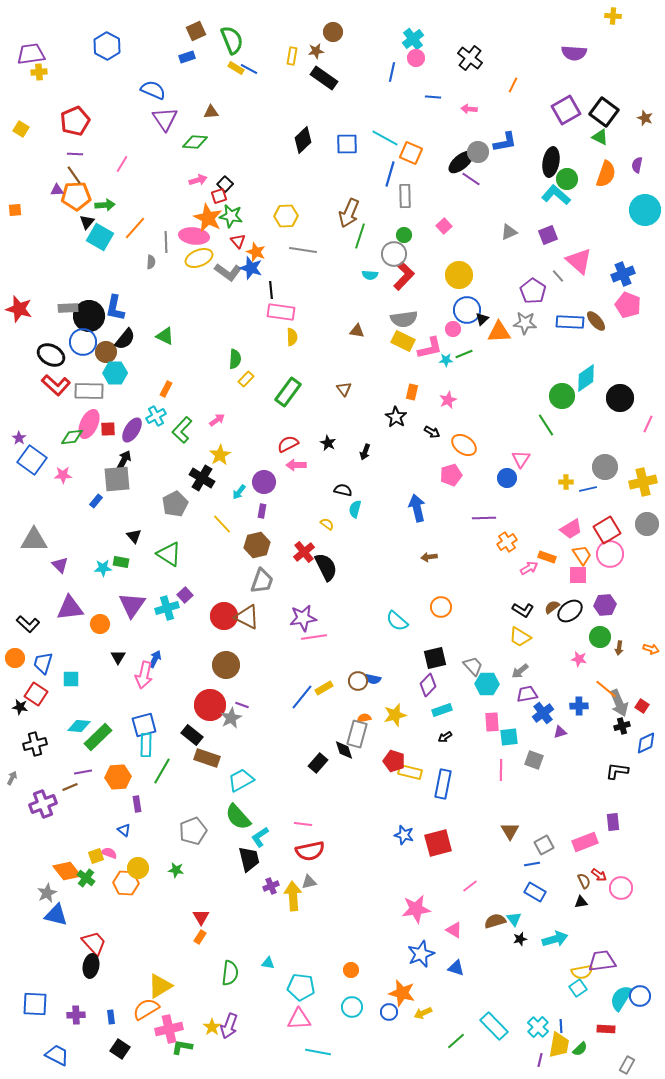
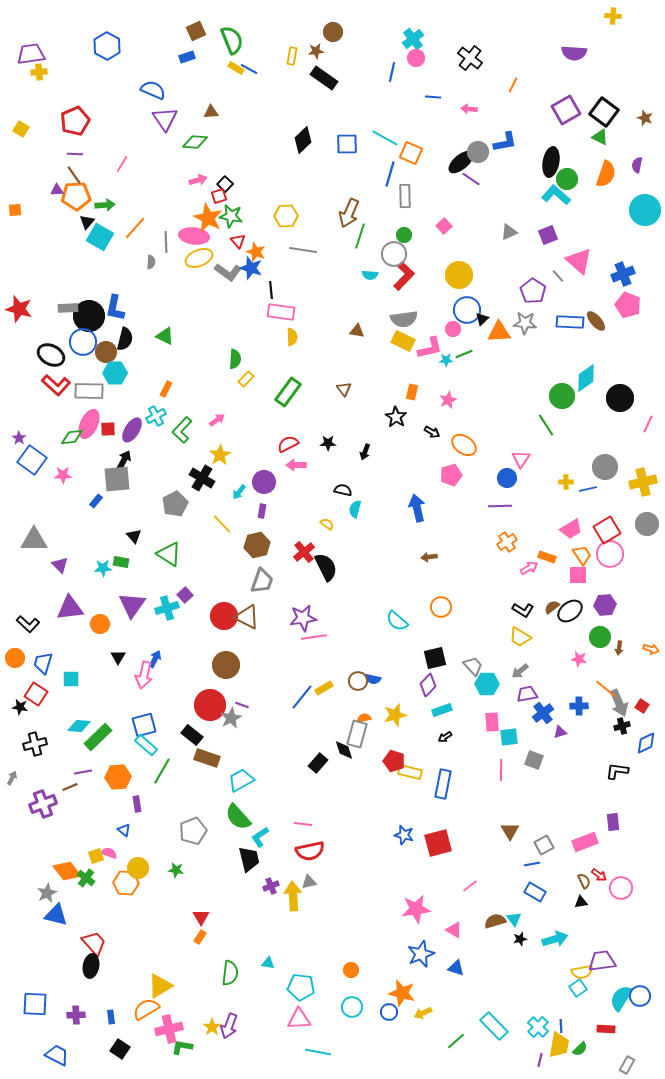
black semicircle at (125, 339): rotated 25 degrees counterclockwise
black star at (328, 443): rotated 28 degrees counterclockwise
purple line at (484, 518): moved 16 px right, 12 px up
cyan rectangle at (146, 745): rotated 50 degrees counterclockwise
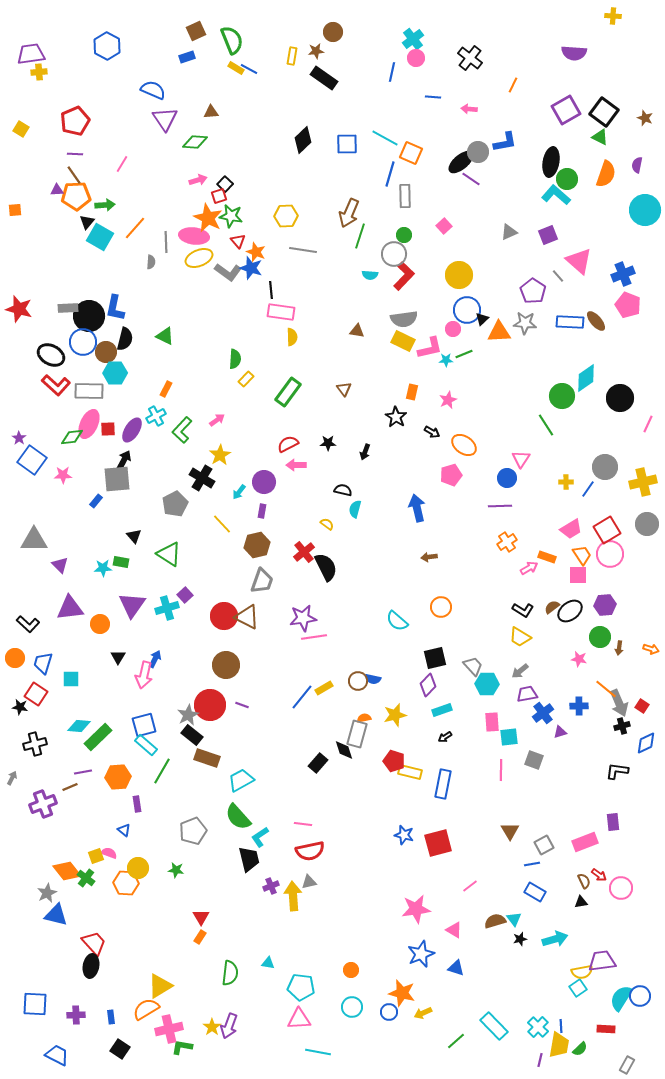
blue line at (588, 489): rotated 42 degrees counterclockwise
gray star at (231, 718): moved 43 px left, 3 px up
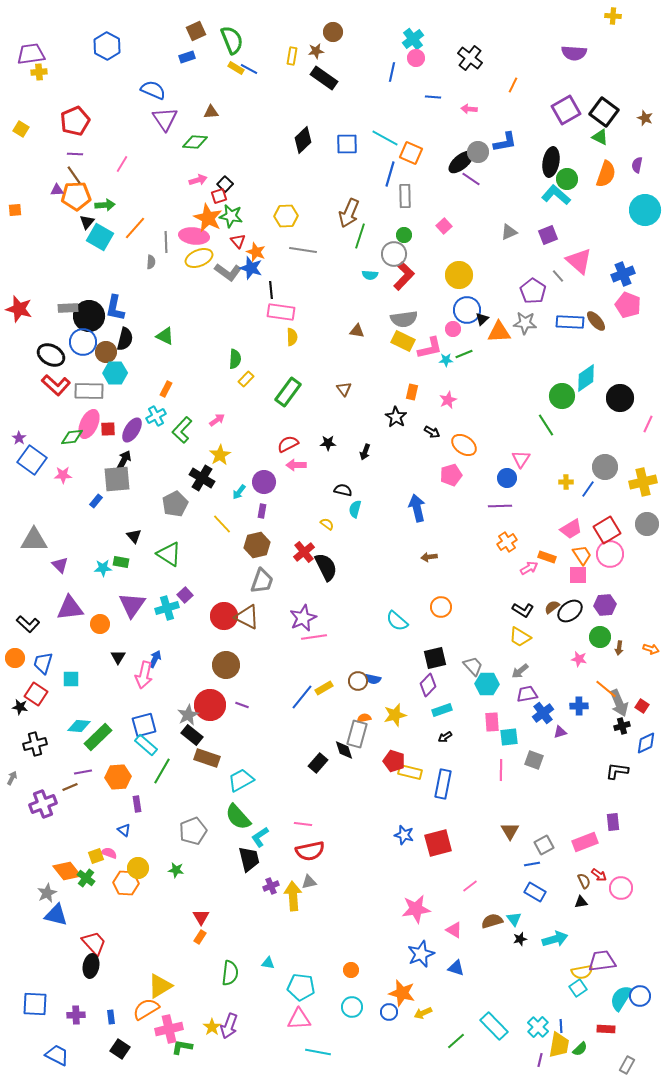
purple star at (303, 618): rotated 16 degrees counterclockwise
brown semicircle at (495, 921): moved 3 px left
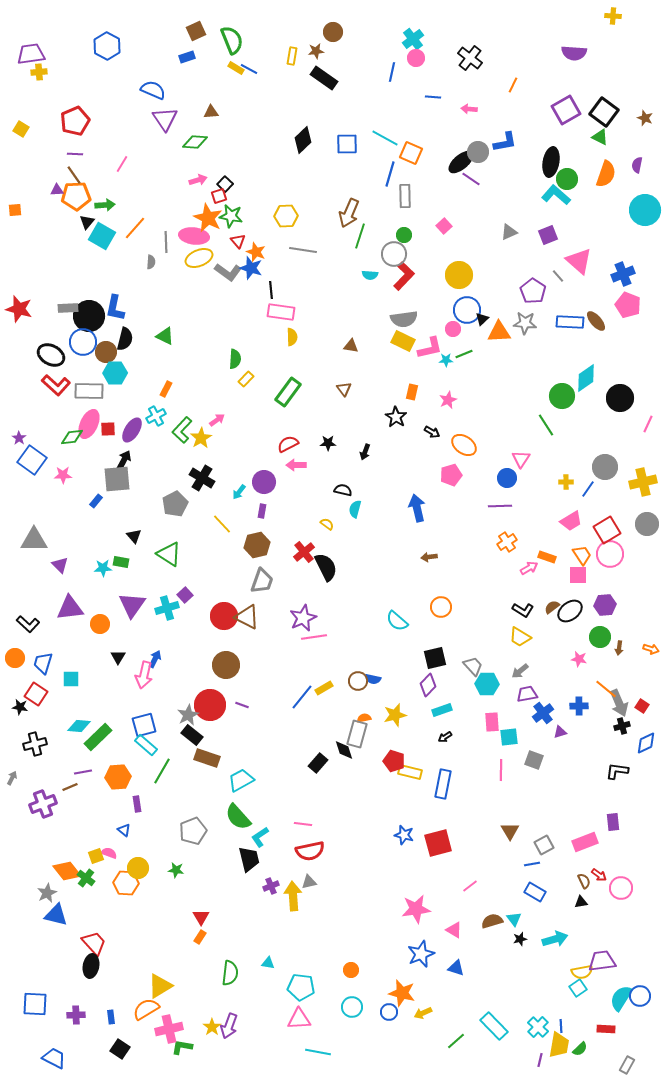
cyan square at (100, 237): moved 2 px right, 1 px up
brown triangle at (357, 331): moved 6 px left, 15 px down
yellow star at (220, 455): moved 19 px left, 17 px up
pink trapezoid at (571, 529): moved 8 px up
blue trapezoid at (57, 1055): moved 3 px left, 3 px down
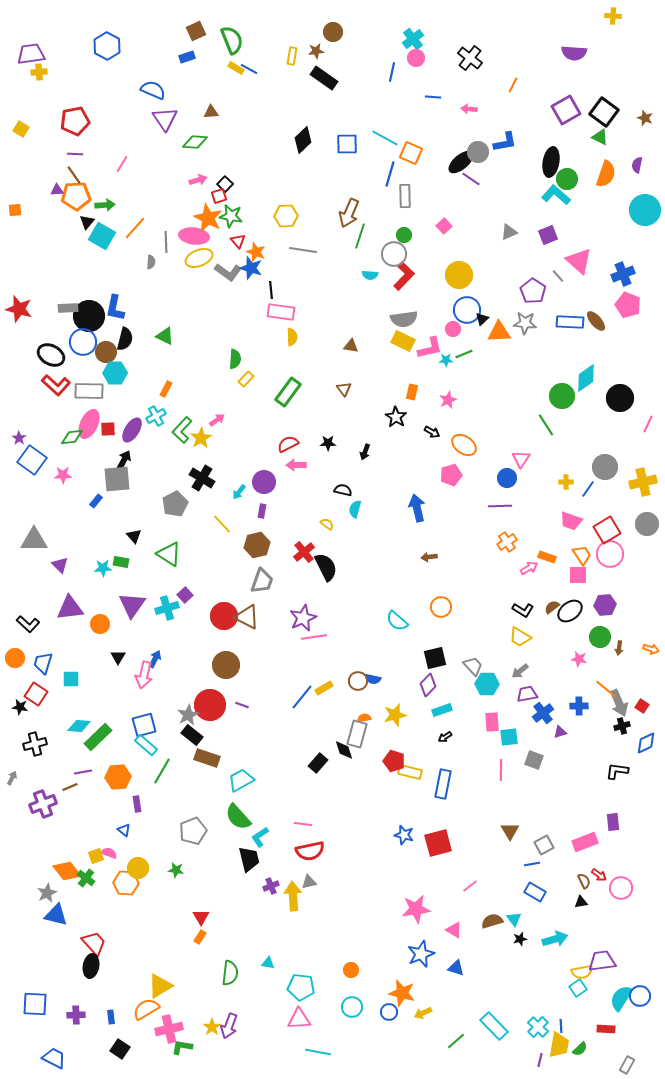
red pentagon at (75, 121): rotated 12 degrees clockwise
pink trapezoid at (571, 521): rotated 50 degrees clockwise
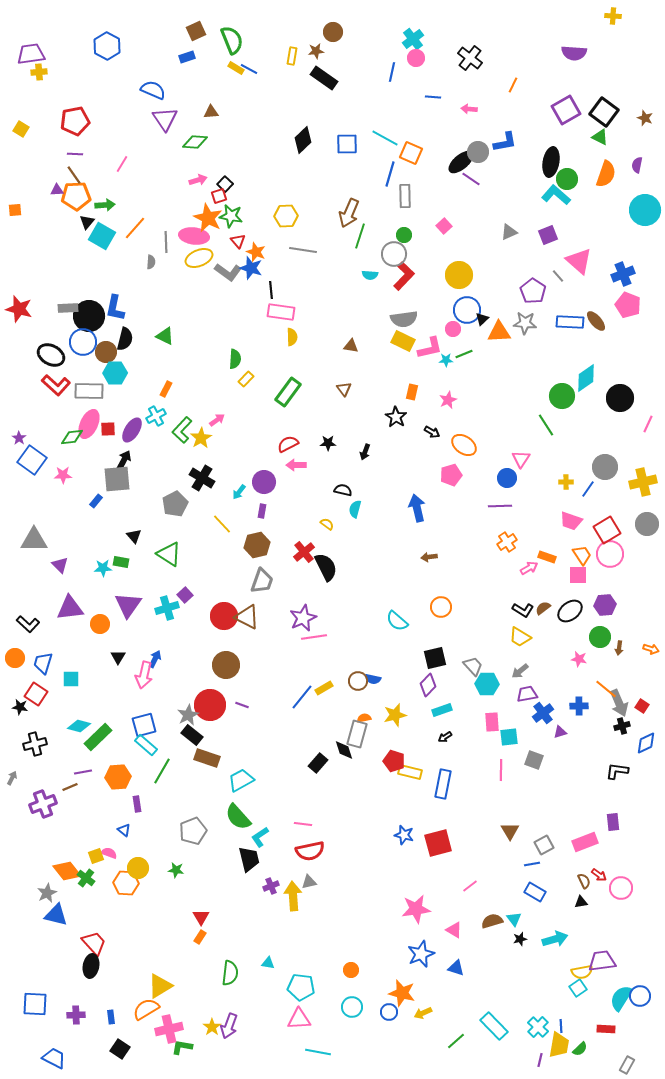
purple triangle at (132, 605): moved 4 px left
brown semicircle at (552, 607): moved 9 px left, 1 px down
cyan diamond at (79, 726): rotated 10 degrees clockwise
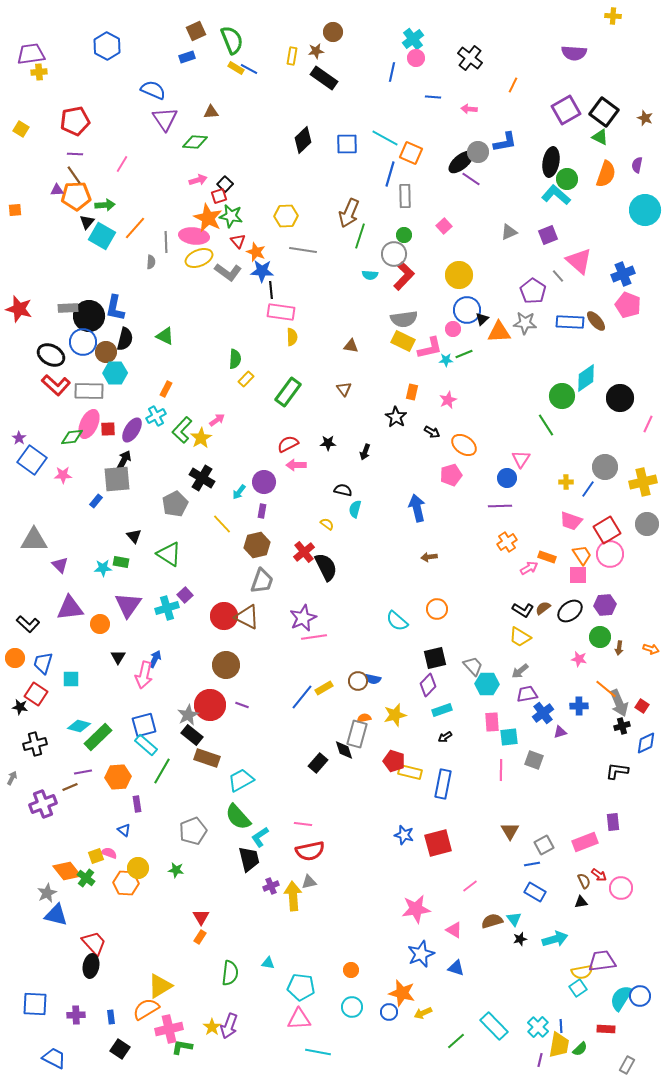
blue star at (251, 268): moved 11 px right, 3 px down; rotated 15 degrees counterclockwise
orange circle at (441, 607): moved 4 px left, 2 px down
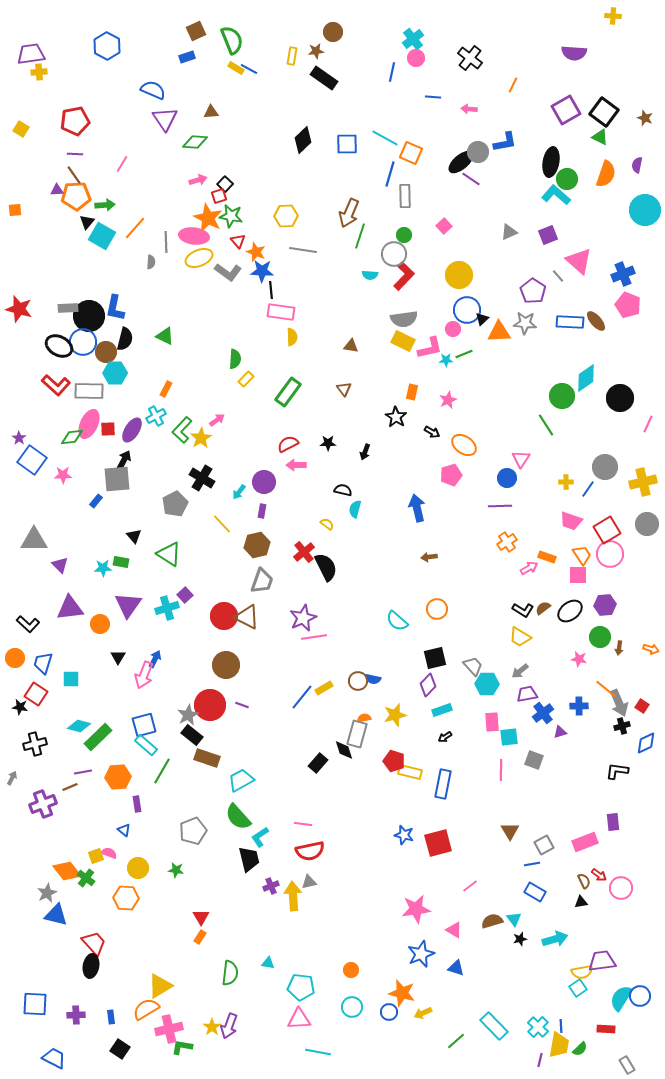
black ellipse at (51, 355): moved 8 px right, 9 px up
pink arrow at (144, 675): rotated 8 degrees clockwise
orange hexagon at (126, 883): moved 15 px down
gray rectangle at (627, 1065): rotated 60 degrees counterclockwise
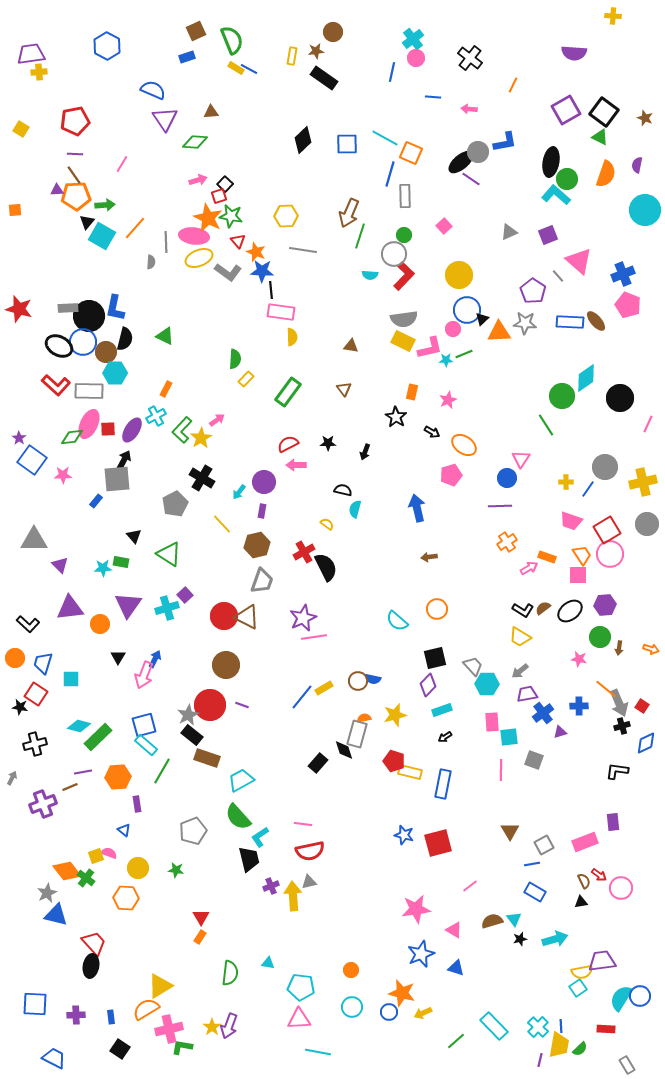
red cross at (304, 552): rotated 10 degrees clockwise
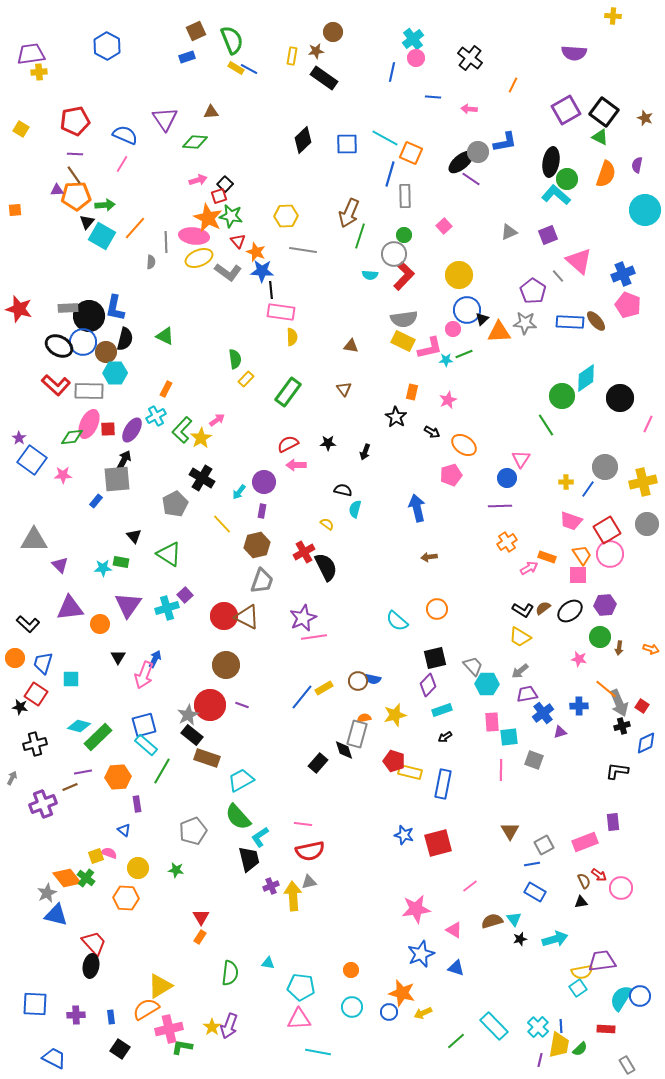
blue semicircle at (153, 90): moved 28 px left, 45 px down
green semicircle at (235, 359): rotated 12 degrees counterclockwise
orange diamond at (67, 871): moved 7 px down
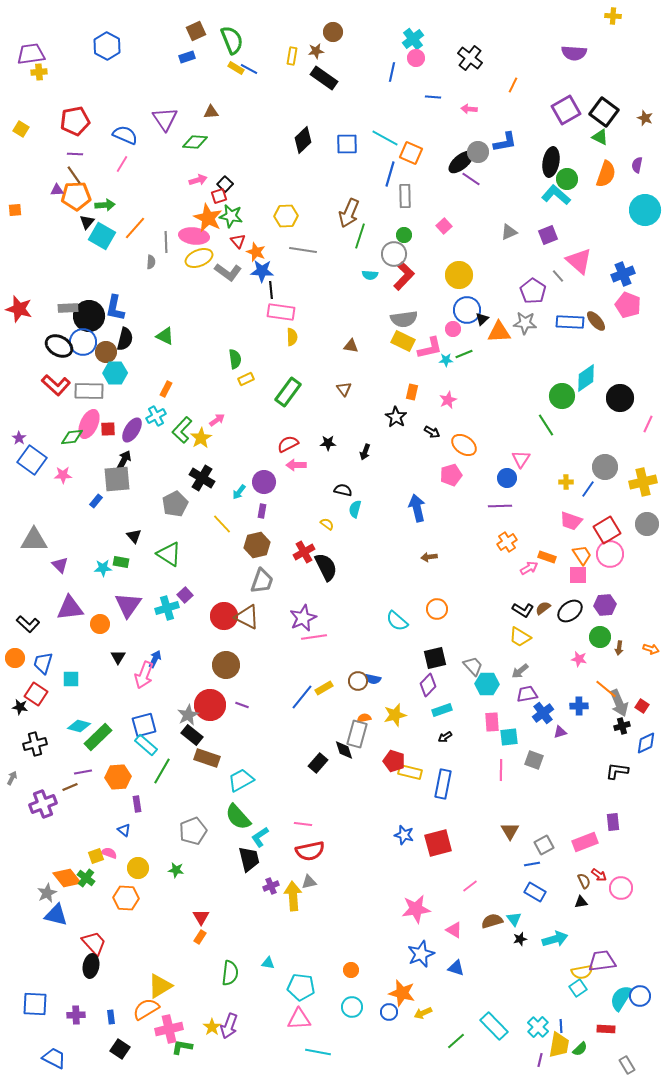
yellow rectangle at (246, 379): rotated 21 degrees clockwise
